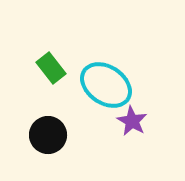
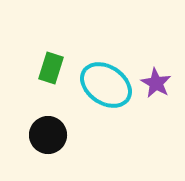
green rectangle: rotated 56 degrees clockwise
purple star: moved 24 px right, 38 px up
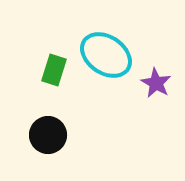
green rectangle: moved 3 px right, 2 px down
cyan ellipse: moved 30 px up
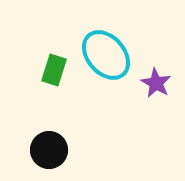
cyan ellipse: rotated 15 degrees clockwise
black circle: moved 1 px right, 15 px down
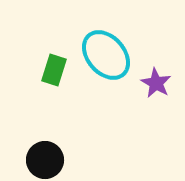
black circle: moved 4 px left, 10 px down
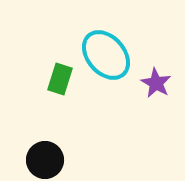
green rectangle: moved 6 px right, 9 px down
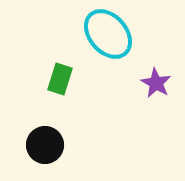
cyan ellipse: moved 2 px right, 21 px up
black circle: moved 15 px up
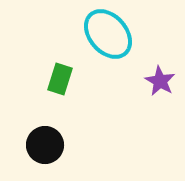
purple star: moved 4 px right, 2 px up
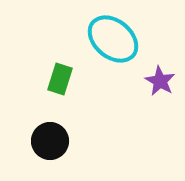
cyan ellipse: moved 5 px right, 5 px down; rotated 9 degrees counterclockwise
black circle: moved 5 px right, 4 px up
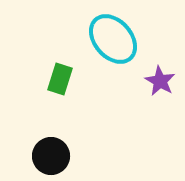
cyan ellipse: rotated 9 degrees clockwise
black circle: moved 1 px right, 15 px down
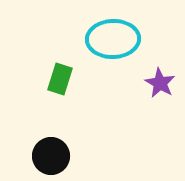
cyan ellipse: rotated 51 degrees counterclockwise
purple star: moved 2 px down
